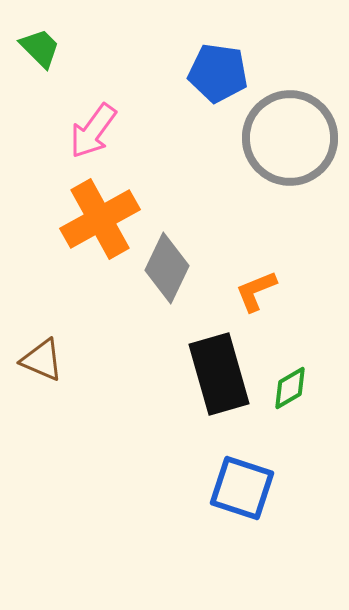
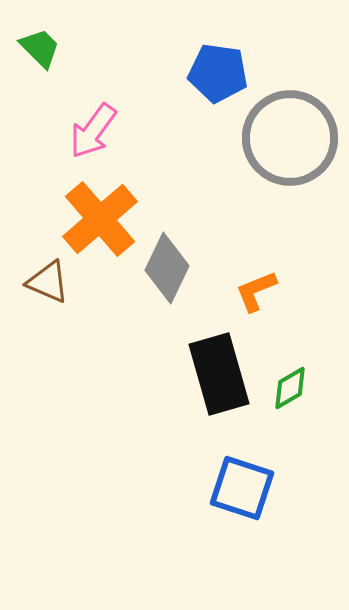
orange cross: rotated 12 degrees counterclockwise
brown triangle: moved 6 px right, 78 px up
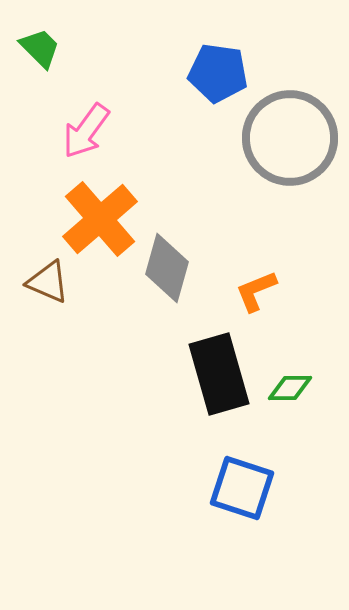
pink arrow: moved 7 px left
gray diamond: rotated 10 degrees counterclockwise
green diamond: rotated 30 degrees clockwise
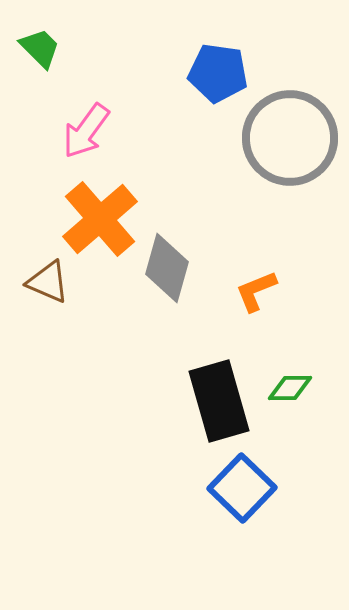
black rectangle: moved 27 px down
blue square: rotated 26 degrees clockwise
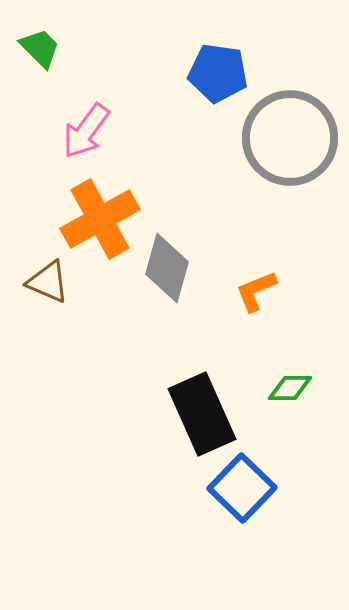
orange cross: rotated 12 degrees clockwise
black rectangle: moved 17 px left, 13 px down; rotated 8 degrees counterclockwise
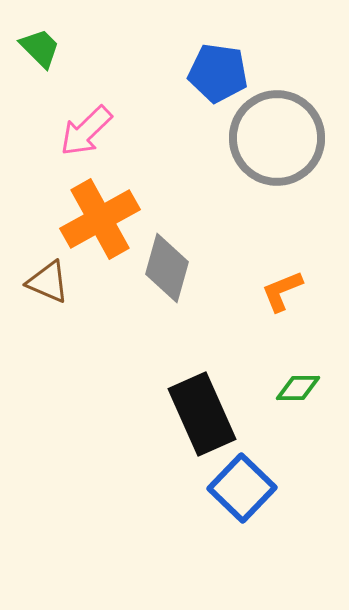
pink arrow: rotated 10 degrees clockwise
gray circle: moved 13 px left
orange L-shape: moved 26 px right
green diamond: moved 8 px right
